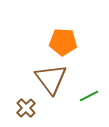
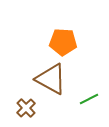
brown triangle: rotated 24 degrees counterclockwise
green line: moved 3 px down
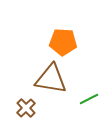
brown triangle: rotated 20 degrees counterclockwise
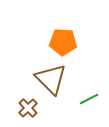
brown triangle: rotated 36 degrees clockwise
brown cross: moved 2 px right
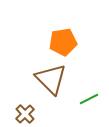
orange pentagon: rotated 12 degrees counterclockwise
brown cross: moved 3 px left, 6 px down
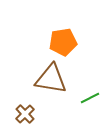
brown triangle: rotated 36 degrees counterclockwise
green line: moved 1 px right, 1 px up
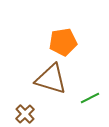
brown triangle: rotated 8 degrees clockwise
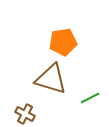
brown cross: rotated 18 degrees counterclockwise
